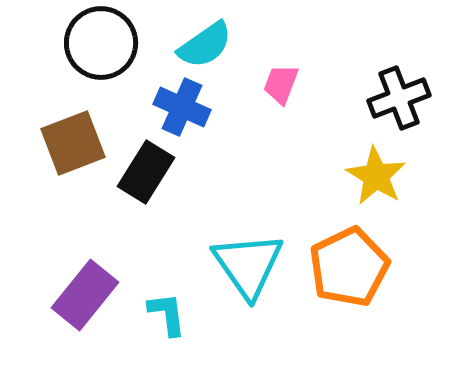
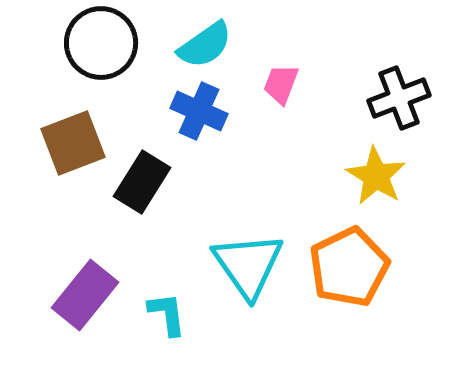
blue cross: moved 17 px right, 4 px down
black rectangle: moved 4 px left, 10 px down
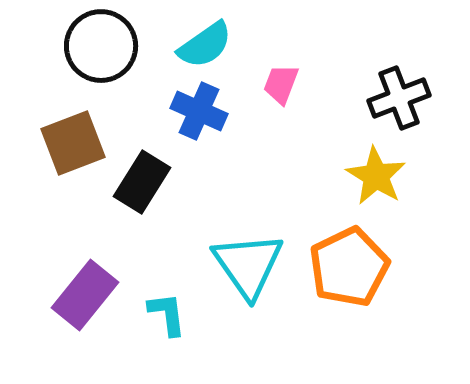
black circle: moved 3 px down
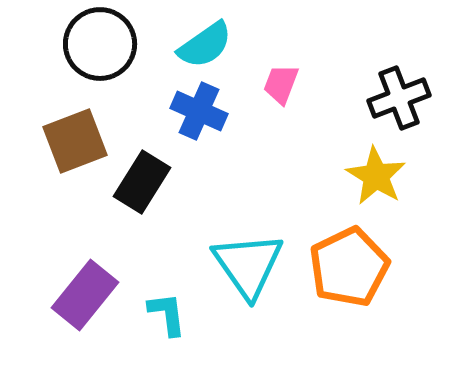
black circle: moved 1 px left, 2 px up
brown square: moved 2 px right, 2 px up
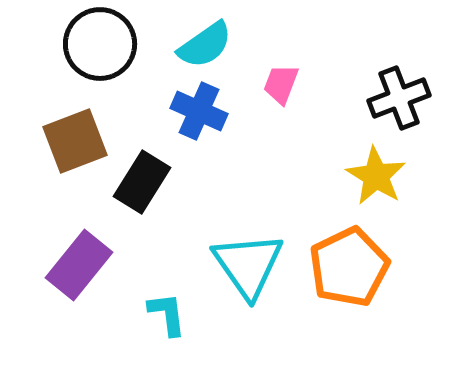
purple rectangle: moved 6 px left, 30 px up
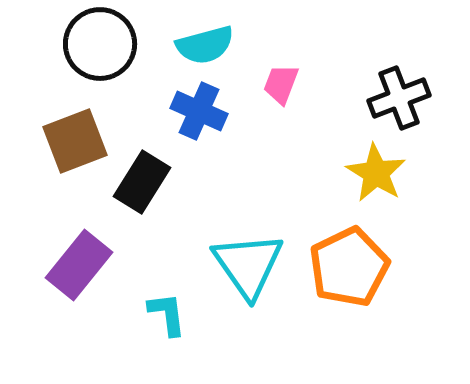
cyan semicircle: rotated 20 degrees clockwise
yellow star: moved 3 px up
